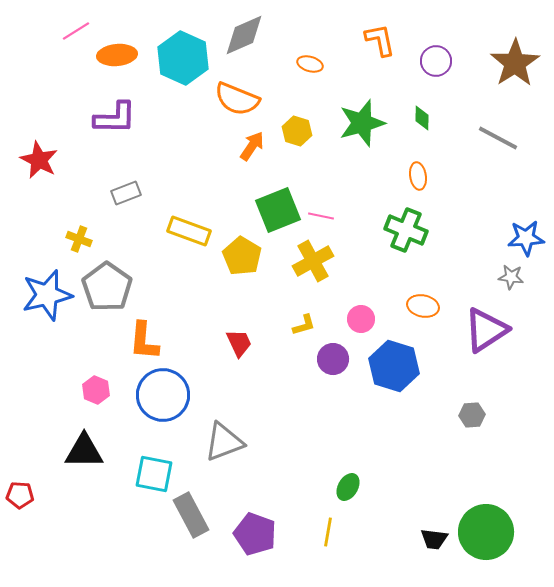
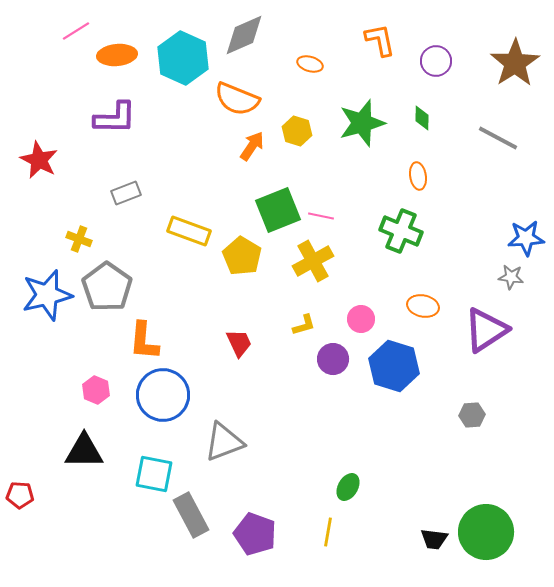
green cross at (406, 230): moved 5 px left, 1 px down
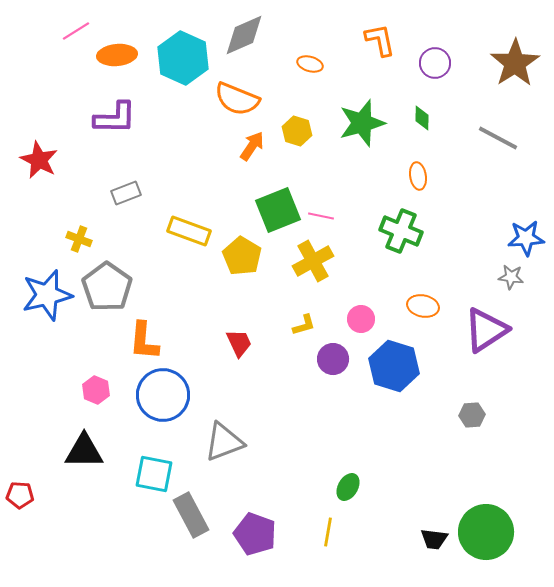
purple circle at (436, 61): moved 1 px left, 2 px down
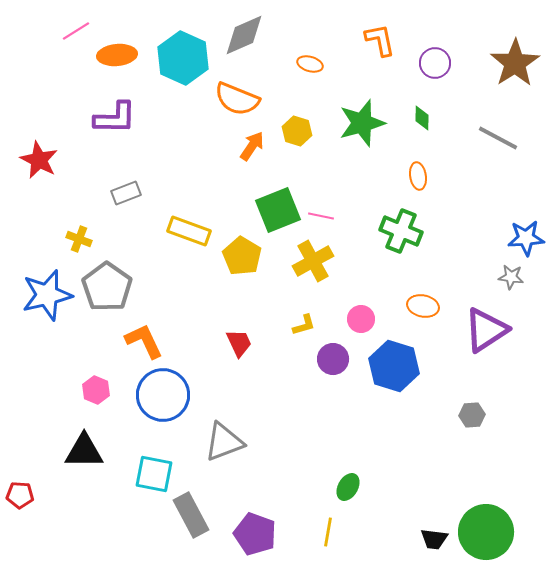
orange L-shape at (144, 341): rotated 150 degrees clockwise
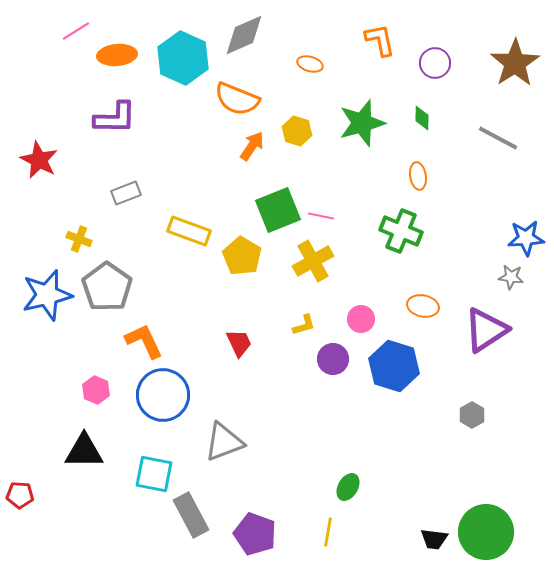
gray hexagon at (472, 415): rotated 25 degrees counterclockwise
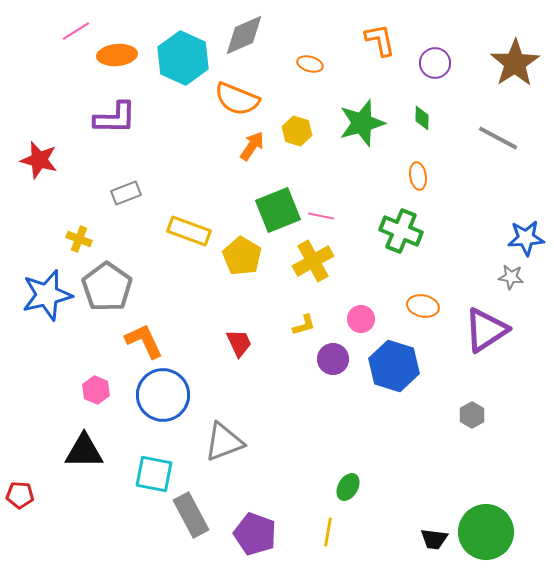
red star at (39, 160): rotated 12 degrees counterclockwise
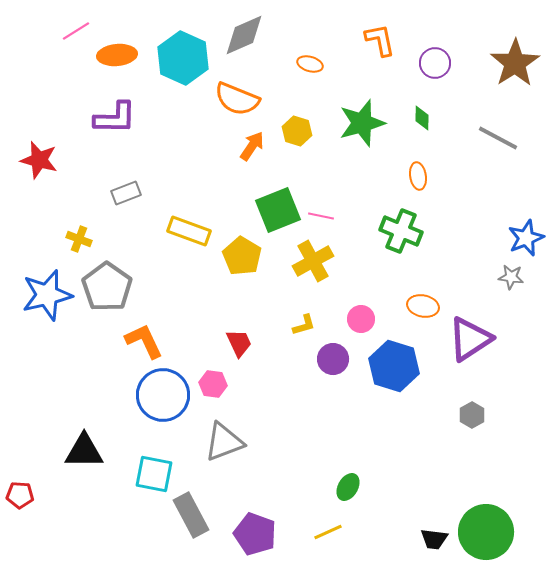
blue star at (526, 238): rotated 18 degrees counterclockwise
purple triangle at (486, 330): moved 16 px left, 9 px down
pink hexagon at (96, 390): moved 117 px right, 6 px up; rotated 16 degrees counterclockwise
yellow line at (328, 532): rotated 56 degrees clockwise
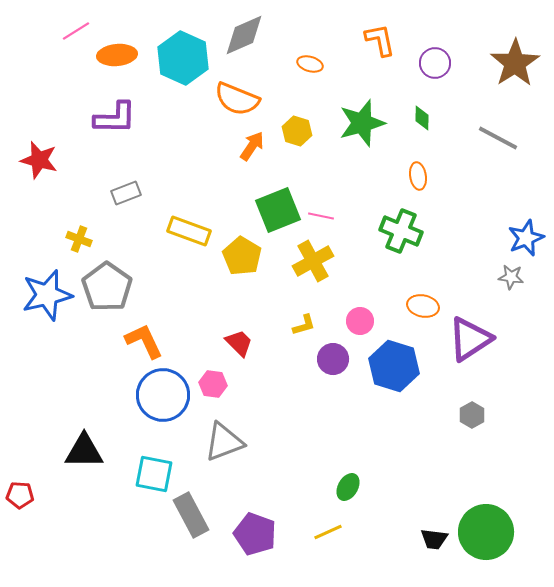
pink circle at (361, 319): moved 1 px left, 2 px down
red trapezoid at (239, 343): rotated 20 degrees counterclockwise
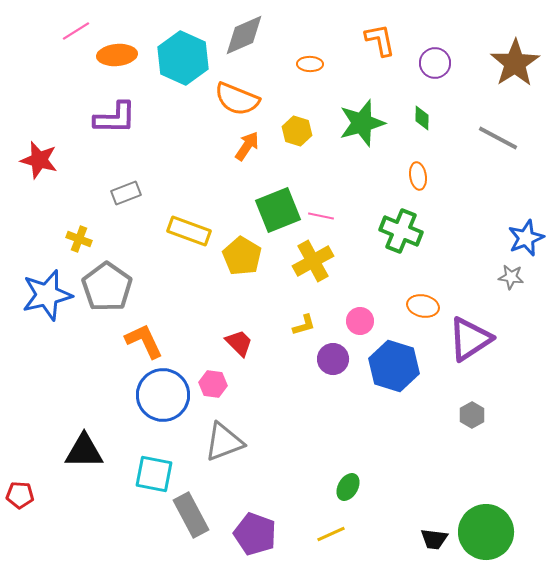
orange ellipse at (310, 64): rotated 15 degrees counterclockwise
orange arrow at (252, 146): moved 5 px left
yellow line at (328, 532): moved 3 px right, 2 px down
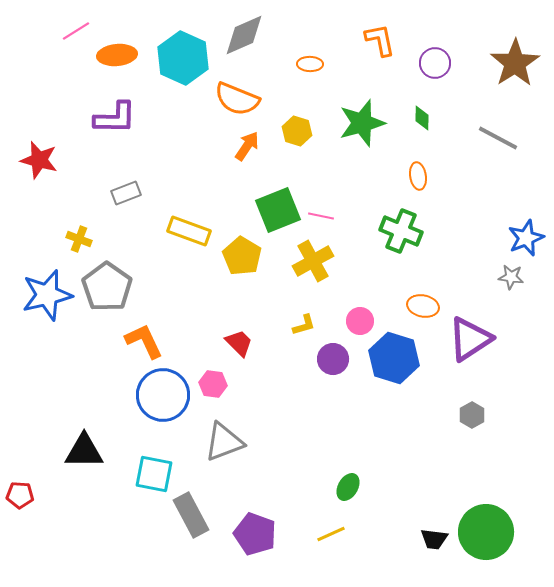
blue hexagon at (394, 366): moved 8 px up
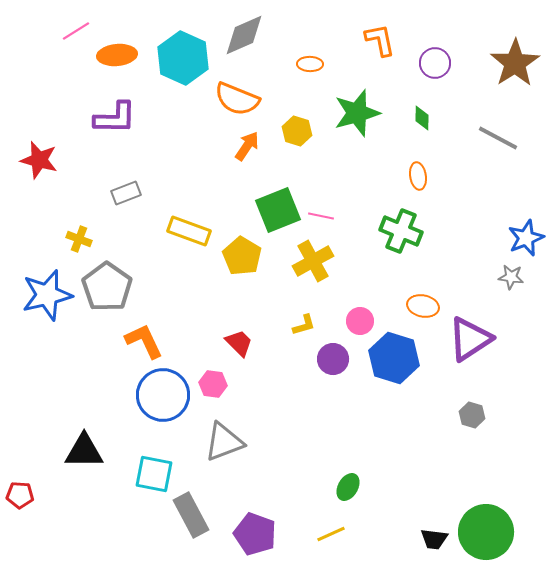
green star at (362, 123): moved 5 px left, 10 px up
gray hexagon at (472, 415): rotated 15 degrees counterclockwise
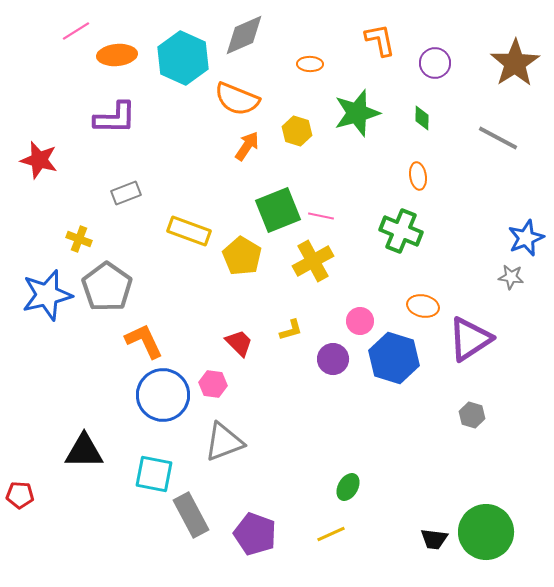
yellow L-shape at (304, 325): moved 13 px left, 5 px down
